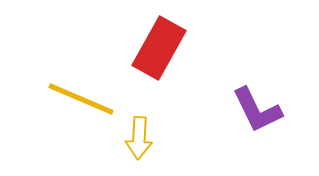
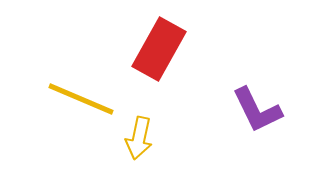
red rectangle: moved 1 px down
yellow arrow: rotated 9 degrees clockwise
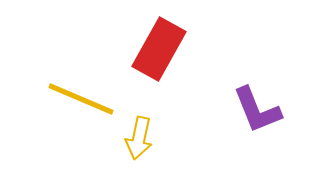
purple L-shape: rotated 4 degrees clockwise
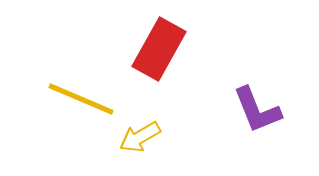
yellow arrow: moved 1 px right, 1 px up; rotated 48 degrees clockwise
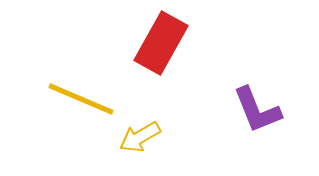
red rectangle: moved 2 px right, 6 px up
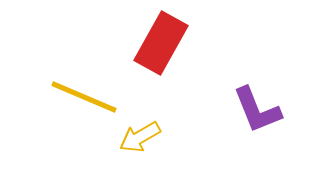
yellow line: moved 3 px right, 2 px up
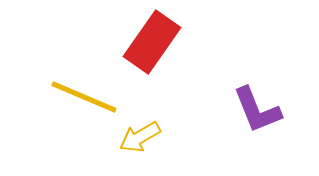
red rectangle: moved 9 px left, 1 px up; rotated 6 degrees clockwise
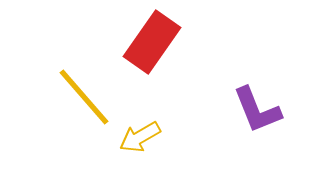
yellow line: rotated 26 degrees clockwise
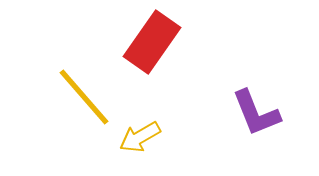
purple L-shape: moved 1 px left, 3 px down
